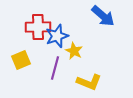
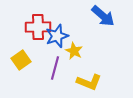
yellow square: rotated 12 degrees counterclockwise
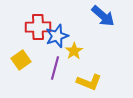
yellow star: rotated 12 degrees clockwise
